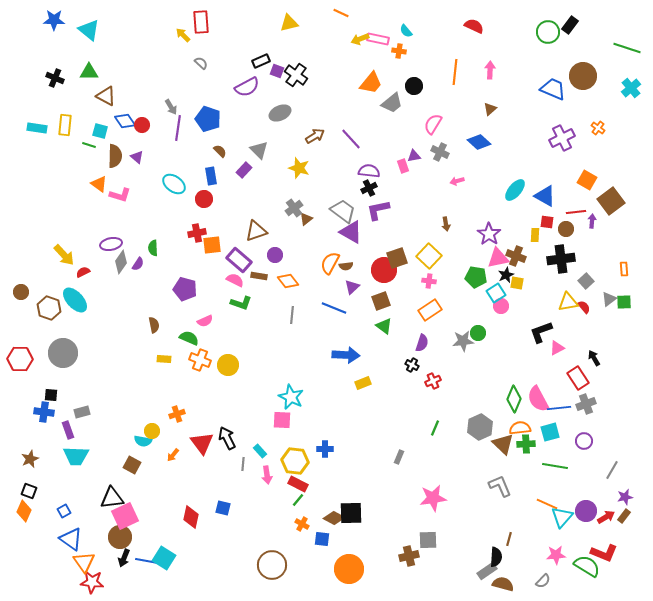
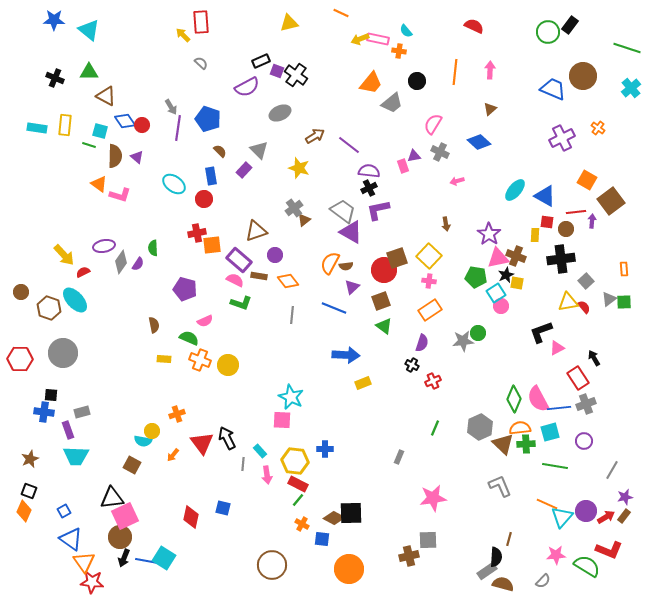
black circle at (414, 86): moved 3 px right, 5 px up
purple line at (351, 139): moved 2 px left, 6 px down; rotated 10 degrees counterclockwise
brown triangle at (306, 219): moved 2 px left, 1 px down
purple ellipse at (111, 244): moved 7 px left, 2 px down
red L-shape at (604, 553): moved 5 px right, 3 px up
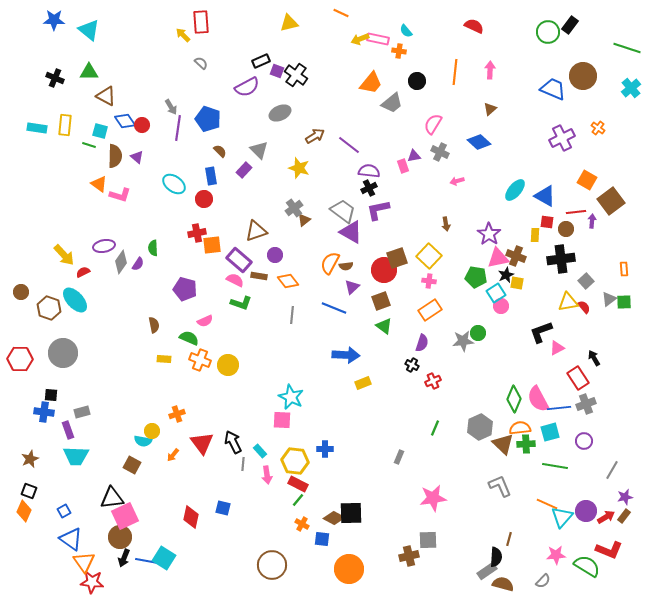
black arrow at (227, 438): moved 6 px right, 4 px down
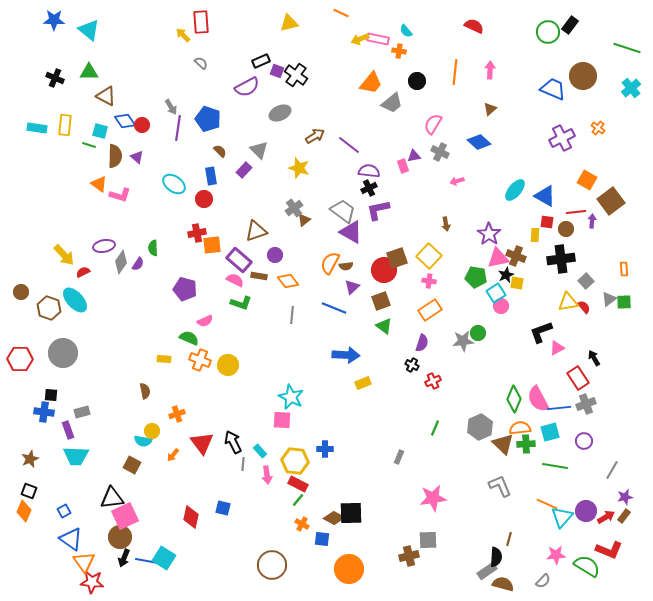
brown semicircle at (154, 325): moved 9 px left, 66 px down
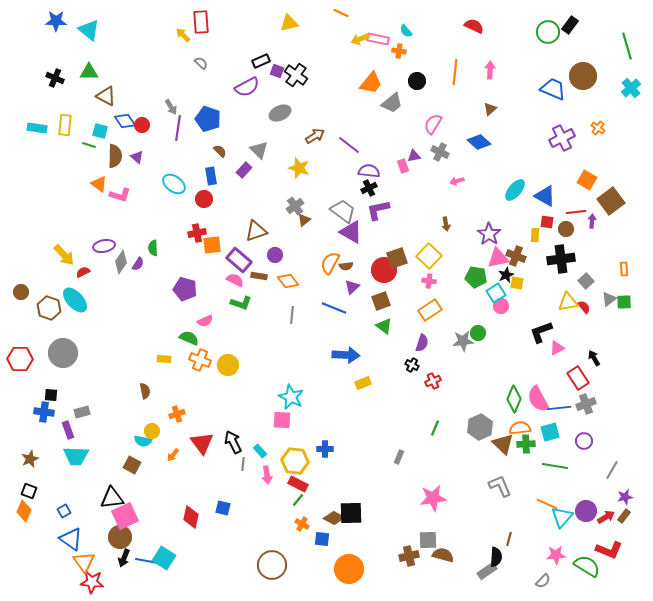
blue star at (54, 20): moved 2 px right, 1 px down
green line at (627, 48): moved 2 px up; rotated 56 degrees clockwise
gray cross at (294, 208): moved 1 px right, 2 px up
brown semicircle at (503, 584): moved 60 px left, 29 px up
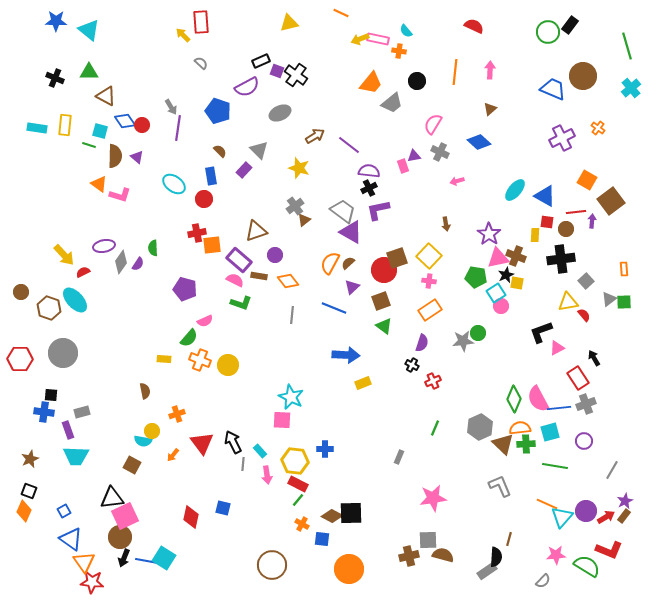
blue pentagon at (208, 119): moved 10 px right, 8 px up
brown semicircle at (346, 266): moved 2 px right, 3 px up; rotated 144 degrees clockwise
red semicircle at (584, 307): moved 8 px down
green semicircle at (189, 338): rotated 108 degrees clockwise
purple star at (625, 497): moved 4 px down; rotated 14 degrees counterclockwise
brown diamond at (334, 518): moved 2 px left, 2 px up
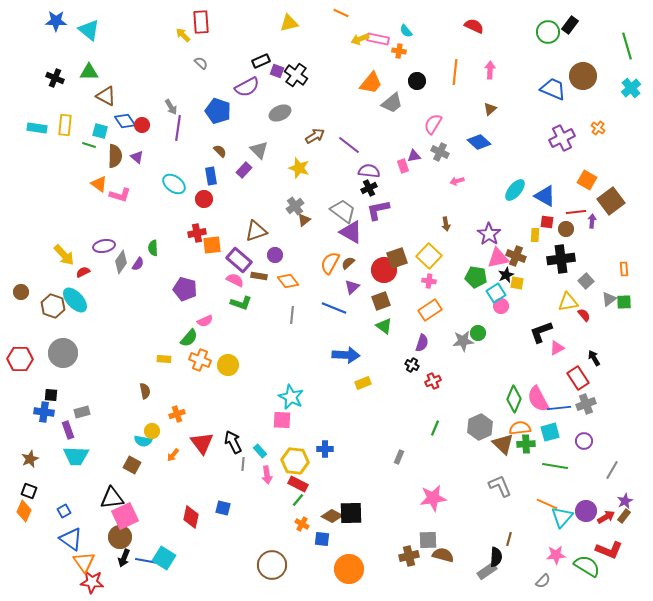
brown hexagon at (49, 308): moved 4 px right, 2 px up
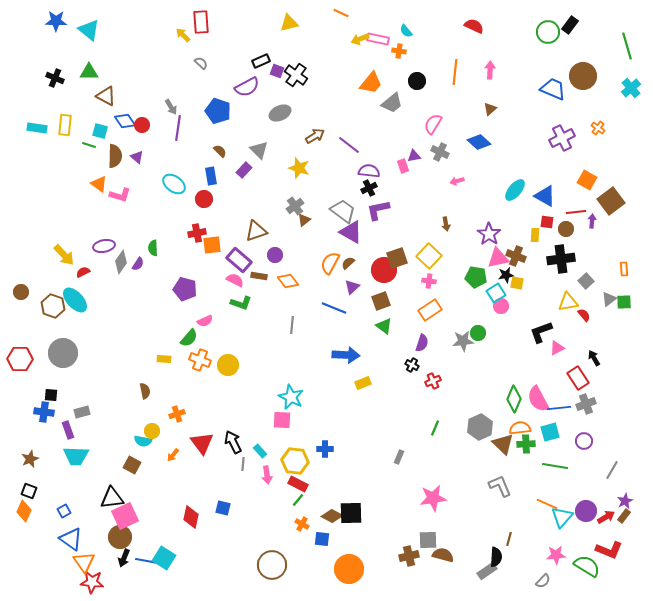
black star at (506, 275): rotated 14 degrees clockwise
gray line at (292, 315): moved 10 px down
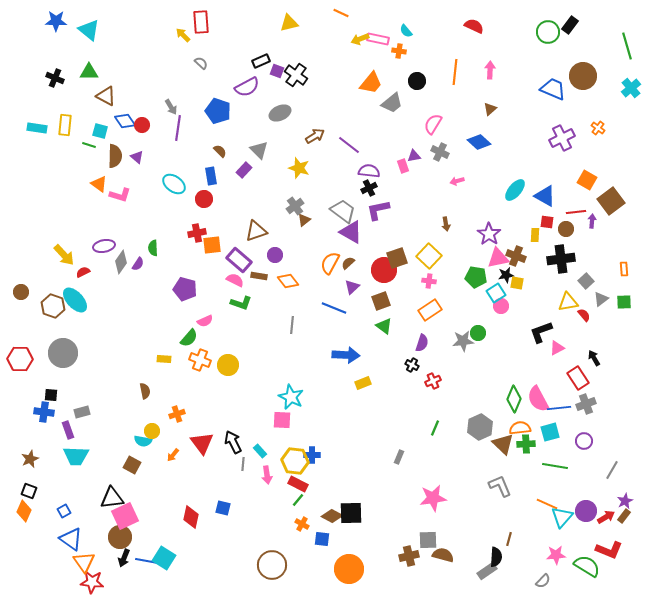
gray triangle at (609, 299): moved 8 px left
blue cross at (325, 449): moved 13 px left, 6 px down
